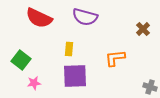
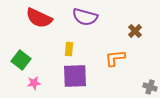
brown cross: moved 8 px left, 2 px down
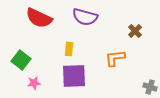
purple square: moved 1 px left
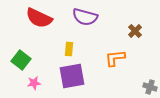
purple square: moved 2 px left; rotated 8 degrees counterclockwise
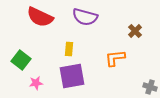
red semicircle: moved 1 px right, 1 px up
pink star: moved 2 px right
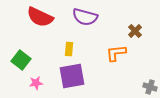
orange L-shape: moved 1 px right, 5 px up
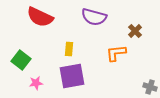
purple semicircle: moved 9 px right
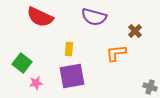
green square: moved 1 px right, 3 px down
